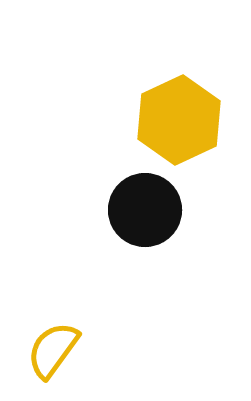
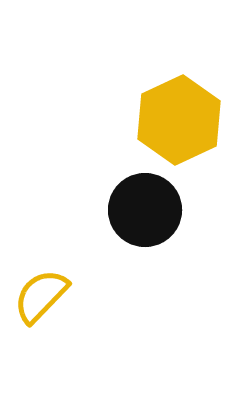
yellow semicircle: moved 12 px left, 54 px up; rotated 8 degrees clockwise
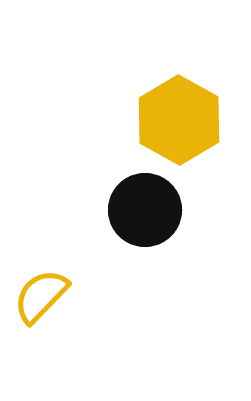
yellow hexagon: rotated 6 degrees counterclockwise
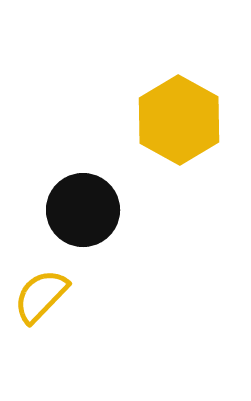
black circle: moved 62 px left
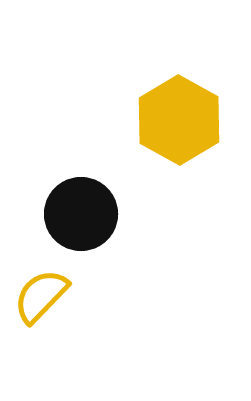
black circle: moved 2 px left, 4 px down
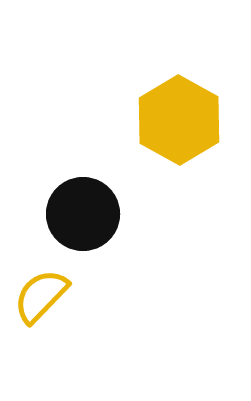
black circle: moved 2 px right
